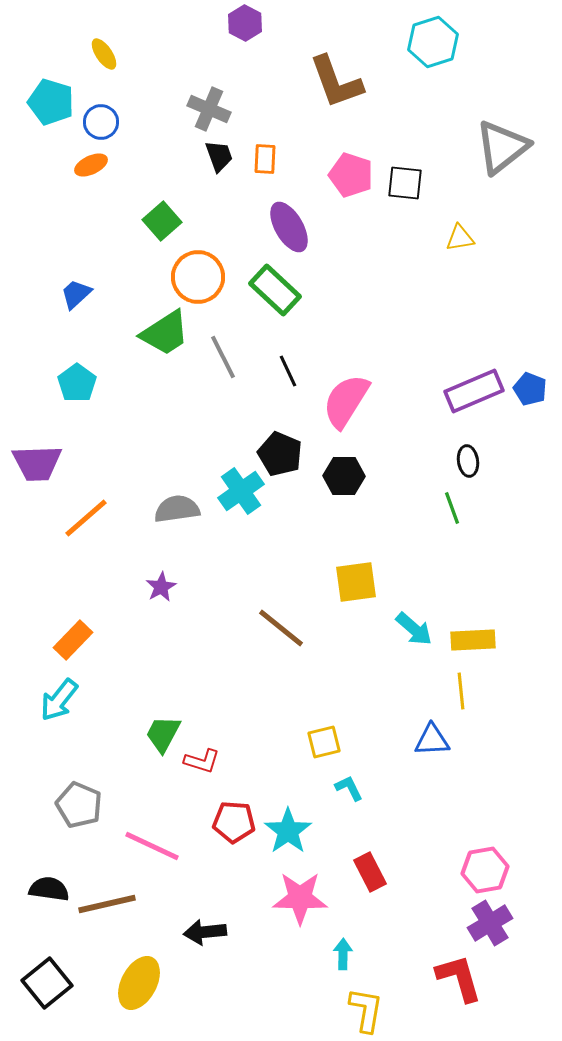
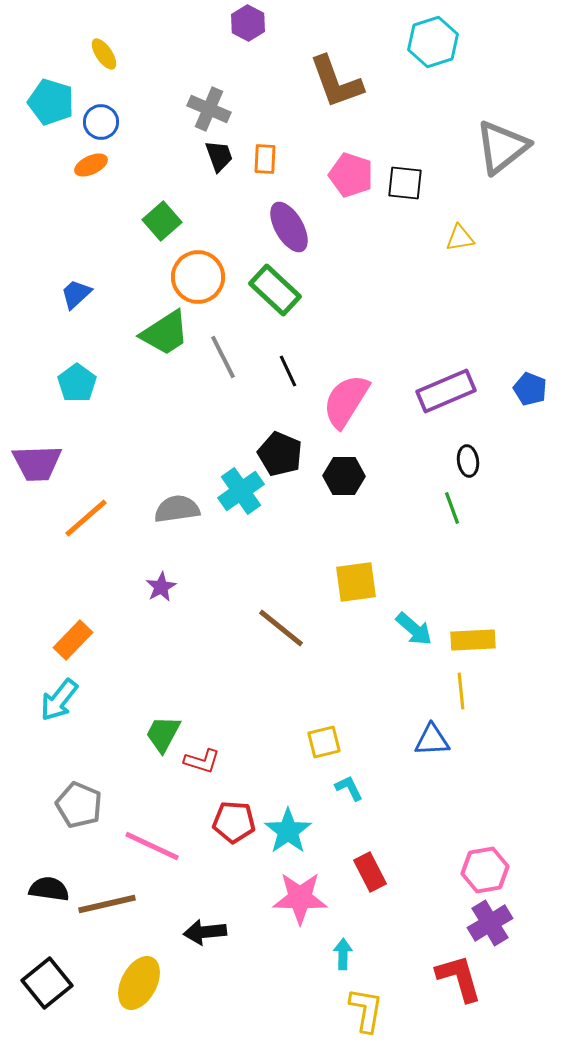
purple hexagon at (245, 23): moved 3 px right
purple rectangle at (474, 391): moved 28 px left
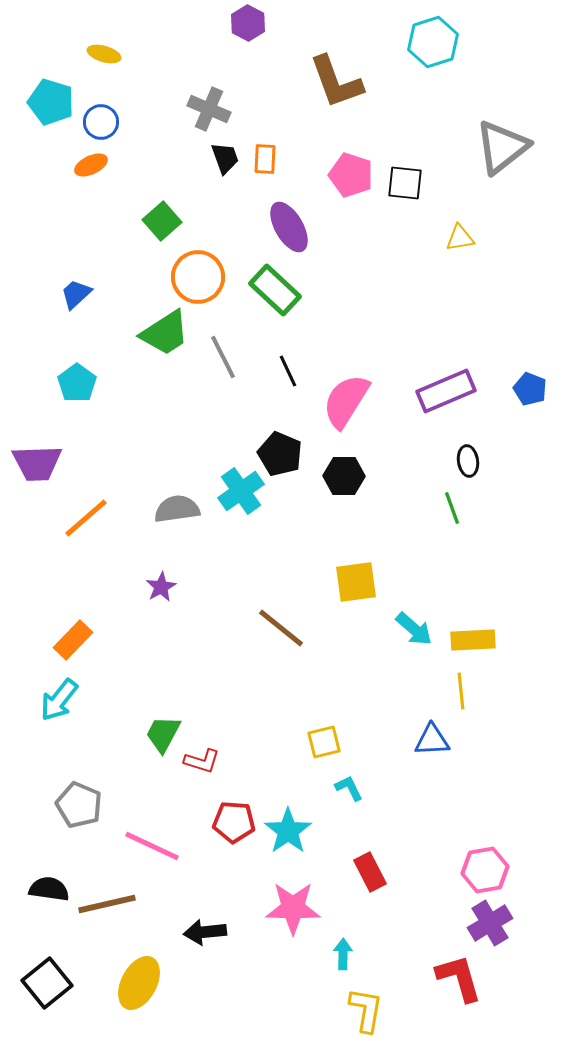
yellow ellipse at (104, 54): rotated 40 degrees counterclockwise
black trapezoid at (219, 156): moved 6 px right, 2 px down
pink star at (300, 898): moved 7 px left, 10 px down
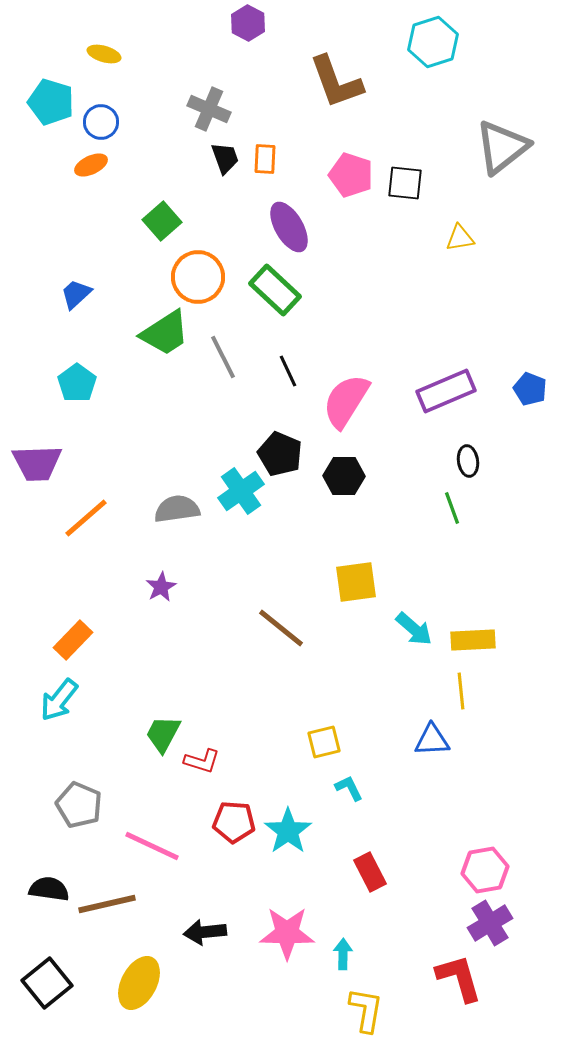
pink star at (293, 908): moved 6 px left, 25 px down
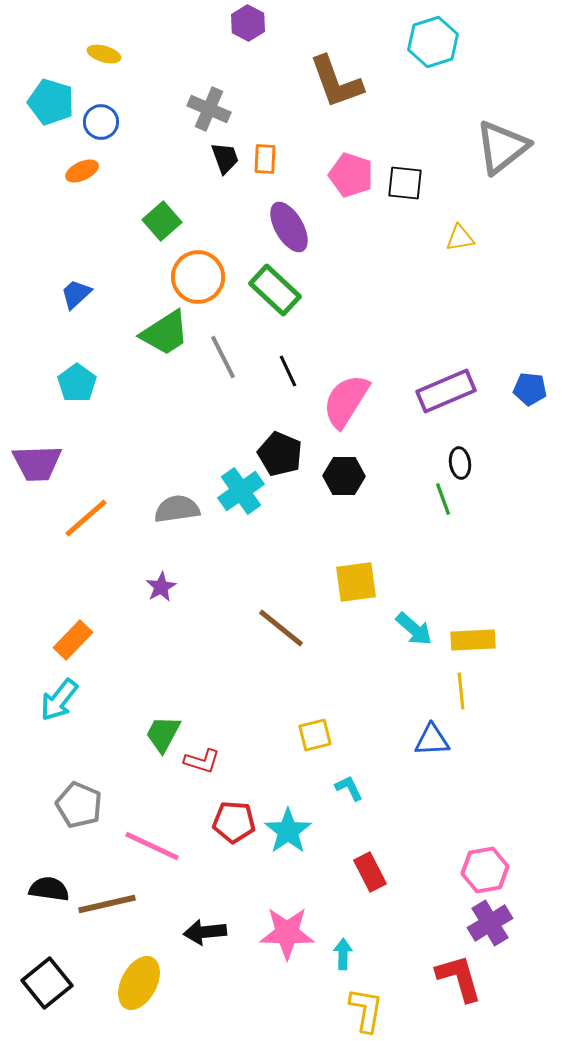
orange ellipse at (91, 165): moved 9 px left, 6 px down
blue pentagon at (530, 389): rotated 16 degrees counterclockwise
black ellipse at (468, 461): moved 8 px left, 2 px down
green line at (452, 508): moved 9 px left, 9 px up
yellow square at (324, 742): moved 9 px left, 7 px up
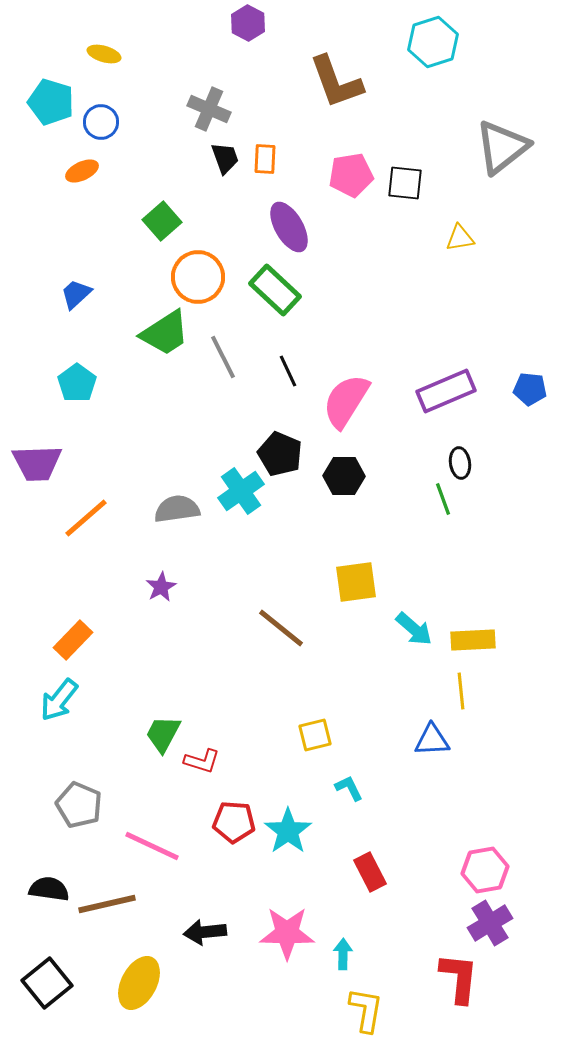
pink pentagon at (351, 175): rotated 27 degrees counterclockwise
red L-shape at (459, 978): rotated 22 degrees clockwise
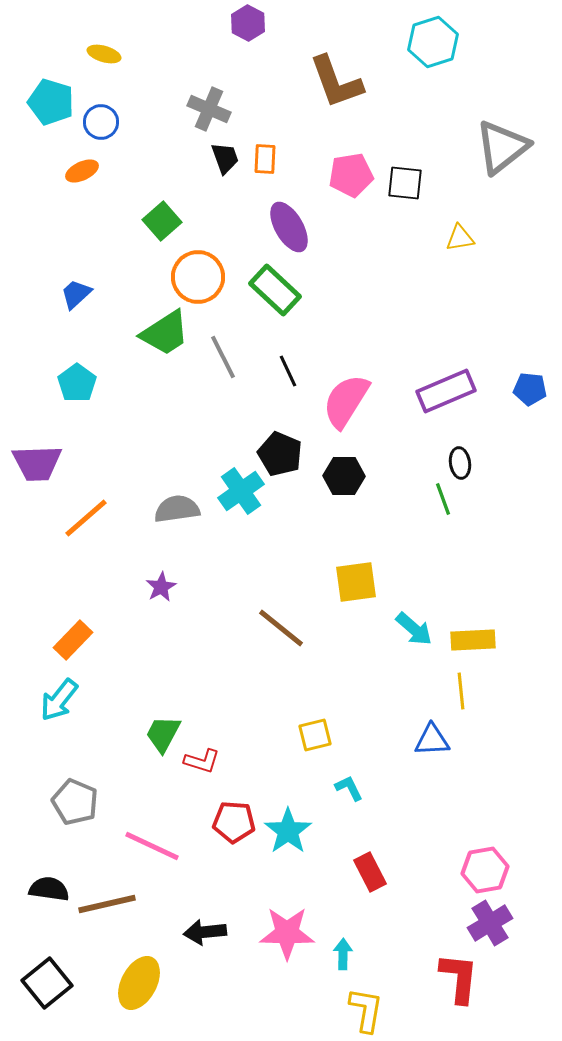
gray pentagon at (79, 805): moved 4 px left, 3 px up
